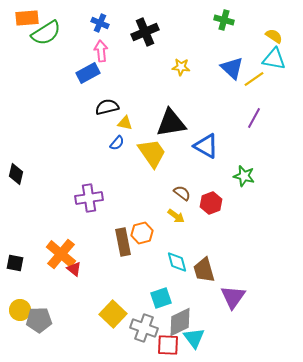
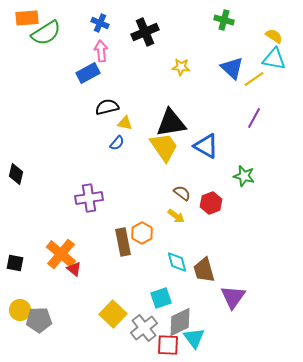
yellow trapezoid at (152, 153): moved 12 px right, 6 px up
orange hexagon at (142, 233): rotated 15 degrees counterclockwise
gray cross at (144, 328): rotated 32 degrees clockwise
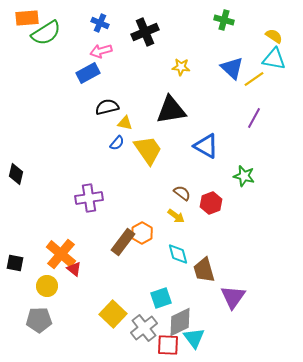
pink arrow at (101, 51): rotated 100 degrees counterclockwise
black triangle at (171, 123): moved 13 px up
yellow trapezoid at (164, 147): moved 16 px left, 3 px down
brown rectangle at (123, 242): rotated 48 degrees clockwise
cyan diamond at (177, 262): moved 1 px right, 8 px up
yellow circle at (20, 310): moved 27 px right, 24 px up
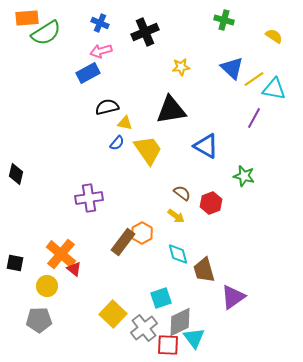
cyan triangle at (274, 59): moved 30 px down
yellow star at (181, 67): rotated 12 degrees counterclockwise
purple triangle at (233, 297): rotated 20 degrees clockwise
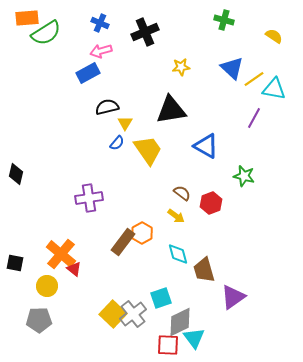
yellow triangle at (125, 123): rotated 49 degrees clockwise
gray cross at (144, 328): moved 11 px left, 14 px up
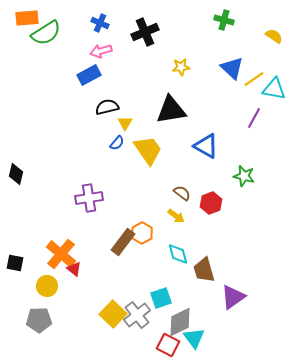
blue rectangle at (88, 73): moved 1 px right, 2 px down
gray cross at (133, 314): moved 4 px right, 1 px down
red square at (168, 345): rotated 25 degrees clockwise
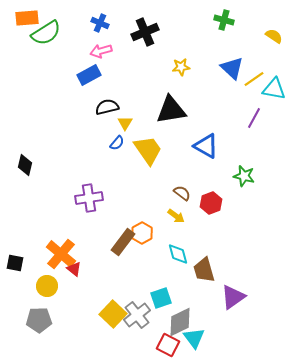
black diamond at (16, 174): moved 9 px right, 9 px up
